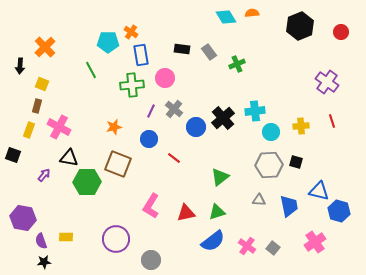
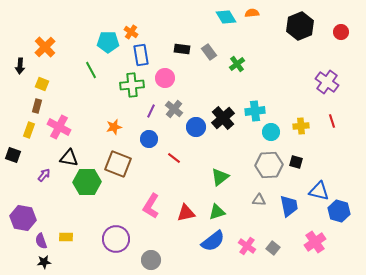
green cross at (237, 64): rotated 14 degrees counterclockwise
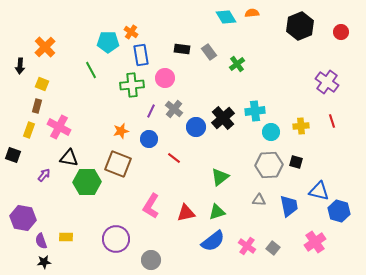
orange star at (114, 127): moved 7 px right, 4 px down
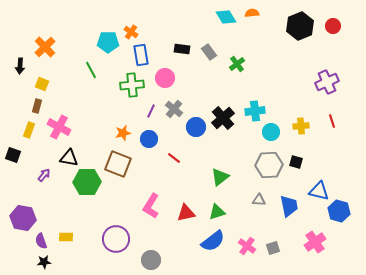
red circle at (341, 32): moved 8 px left, 6 px up
purple cross at (327, 82): rotated 30 degrees clockwise
orange star at (121, 131): moved 2 px right, 2 px down
gray square at (273, 248): rotated 32 degrees clockwise
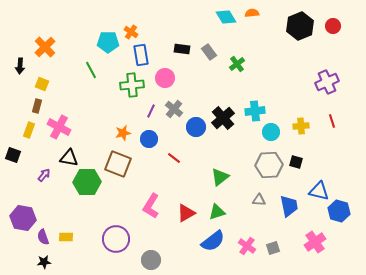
red triangle at (186, 213): rotated 18 degrees counterclockwise
purple semicircle at (41, 241): moved 2 px right, 4 px up
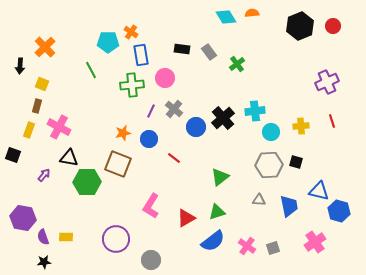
red triangle at (186, 213): moved 5 px down
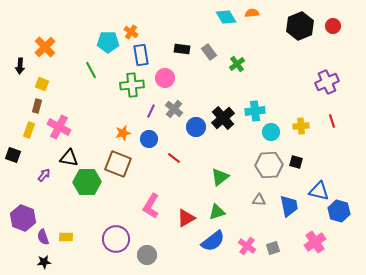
purple hexagon at (23, 218): rotated 10 degrees clockwise
gray circle at (151, 260): moved 4 px left, 5 px up
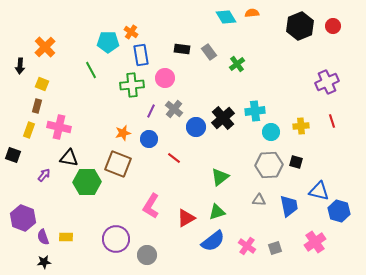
pink cross at (59, 127): rotated 15 degrees counterclockwise
gray square at (273, 248): moved 2 px right
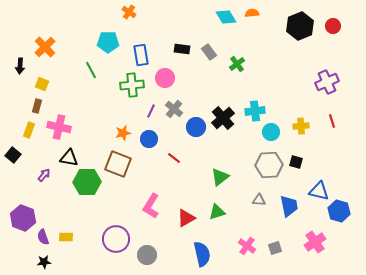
orange cross at (131, 32): moved 2 px left, 20 px up
black square at (13, 155): rotated 21 degrees clockwise
blue semicircle at (213, 241): moved 11 px left, 13 px down; rotated 65 degrees counterclockwise
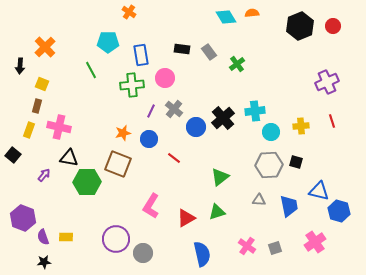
gray circle at (147, 255): moved 4 px left, 2 px up
